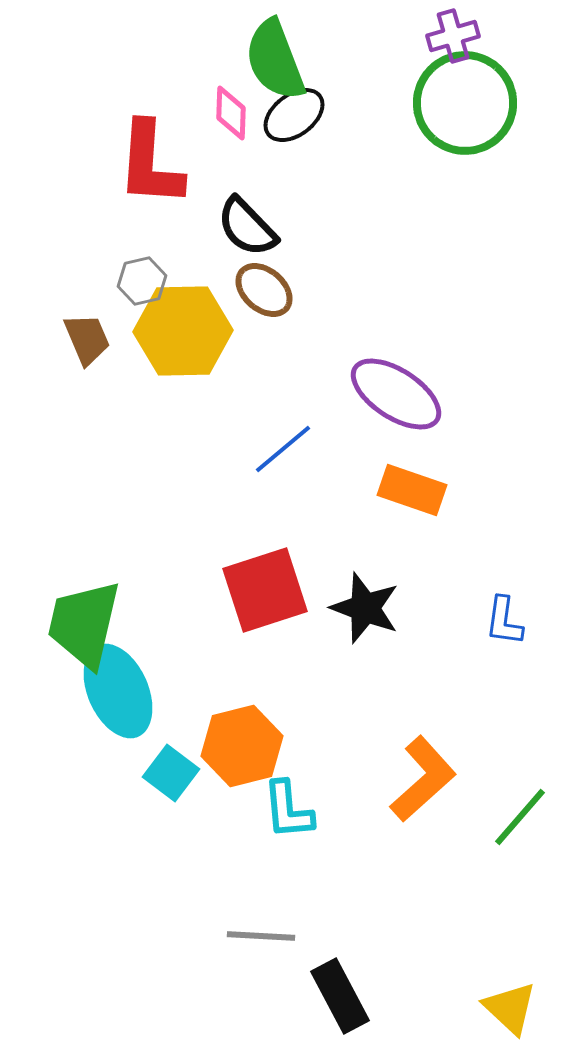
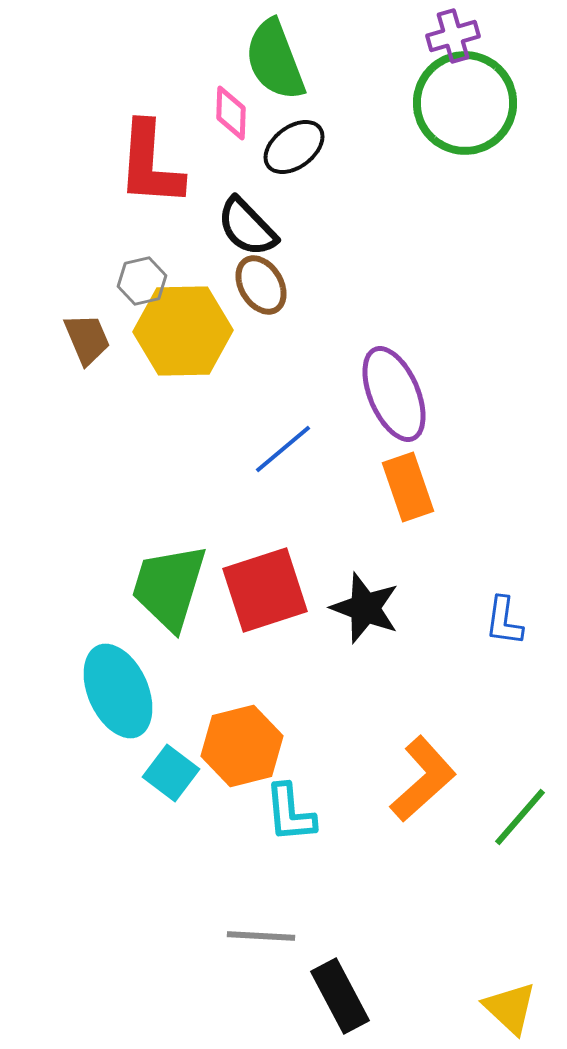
black ellipse: moved 32 px down
brown ellipse: moved 3 px left, 5 px up; rotated 18 degrees clockwise
purple ellipse: moved 2 px left; rotated 34 degrees clockwise
orange rectangle: moved 4 px left, 3 px up; rotated 52 degrees clockwise
green trapezoid: moved 85 px right, 37 px up; rotated 4 degrees clockwise
cyan L-shape: moved 2 px right, 3 px down
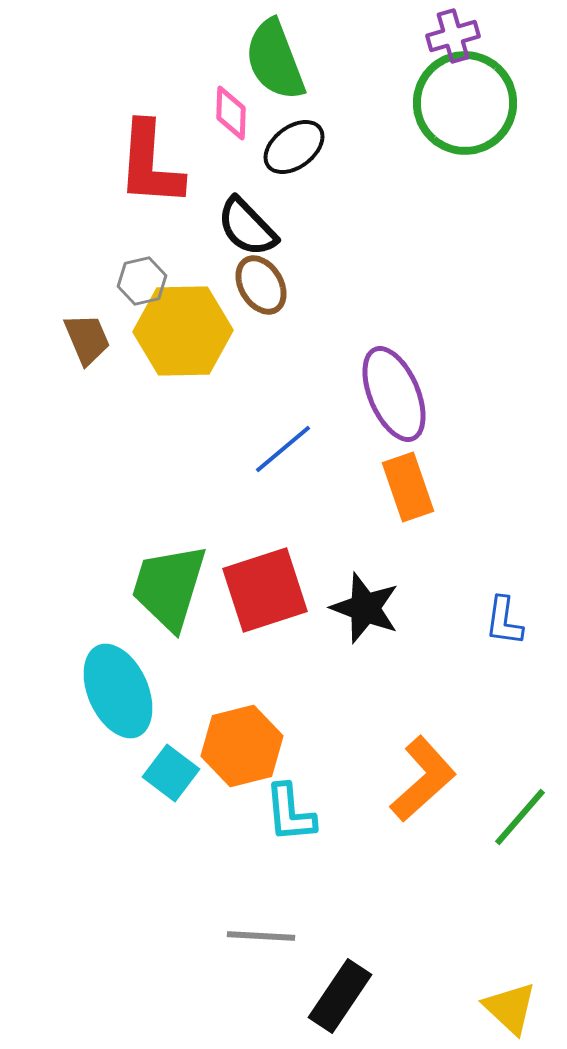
black rectangle: rotated 62 degrees clockwise
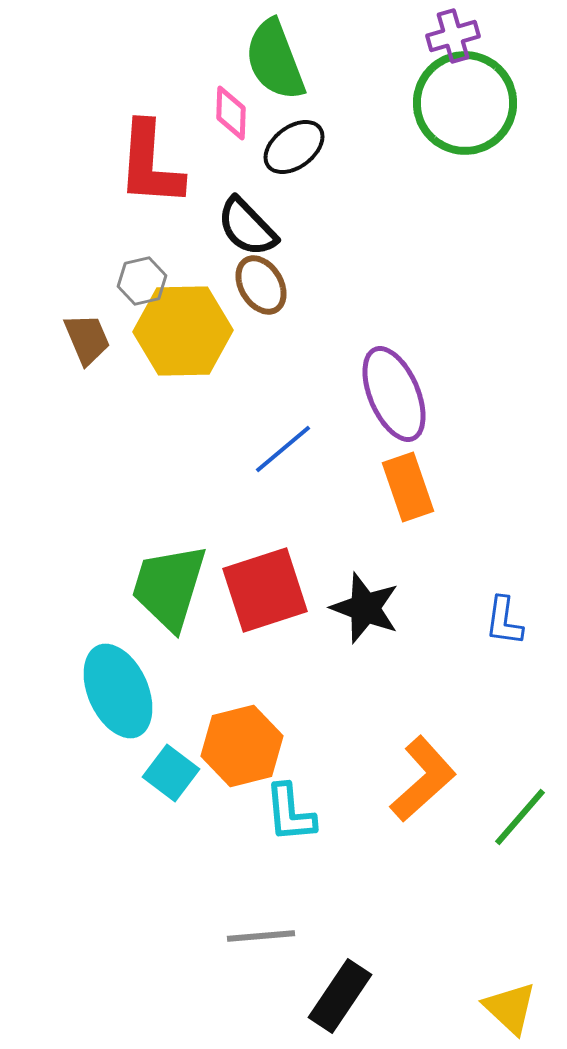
gray line: rotated 8 degrees counterclockwise
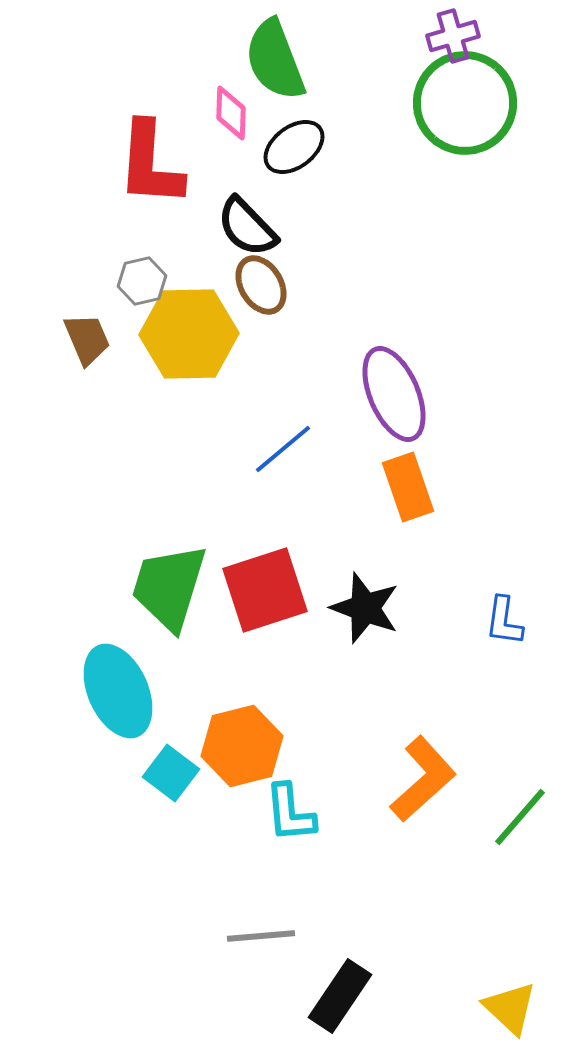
yellow hexagon: moved 6 px right, 3 px down
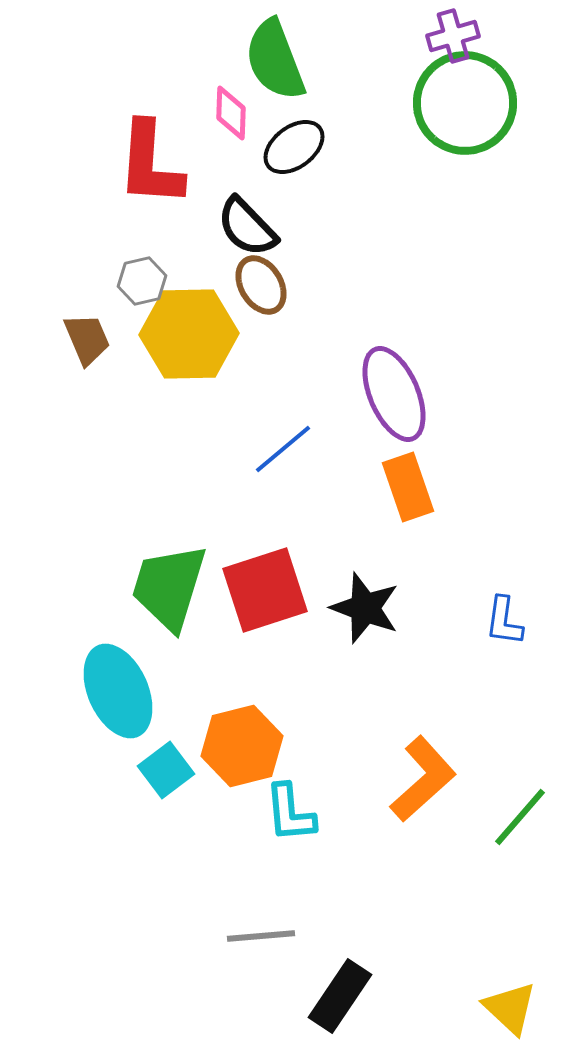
cyan square: moved 5 px left, 3 px up; rotated 16 degrees clockwise
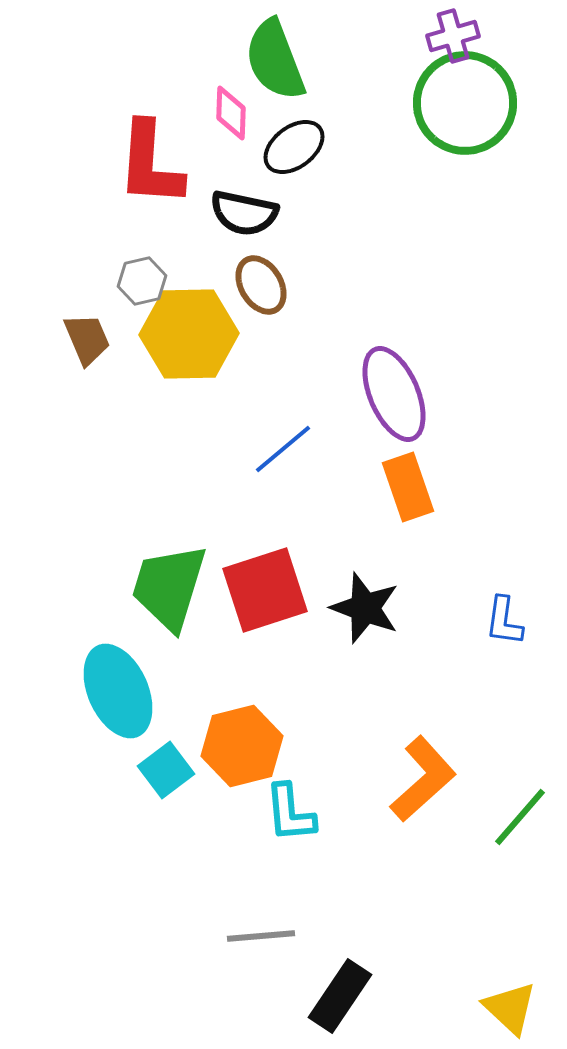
black semicircle: moved 3 px left, 14 px up; rotated 34 degrees counterclockwise
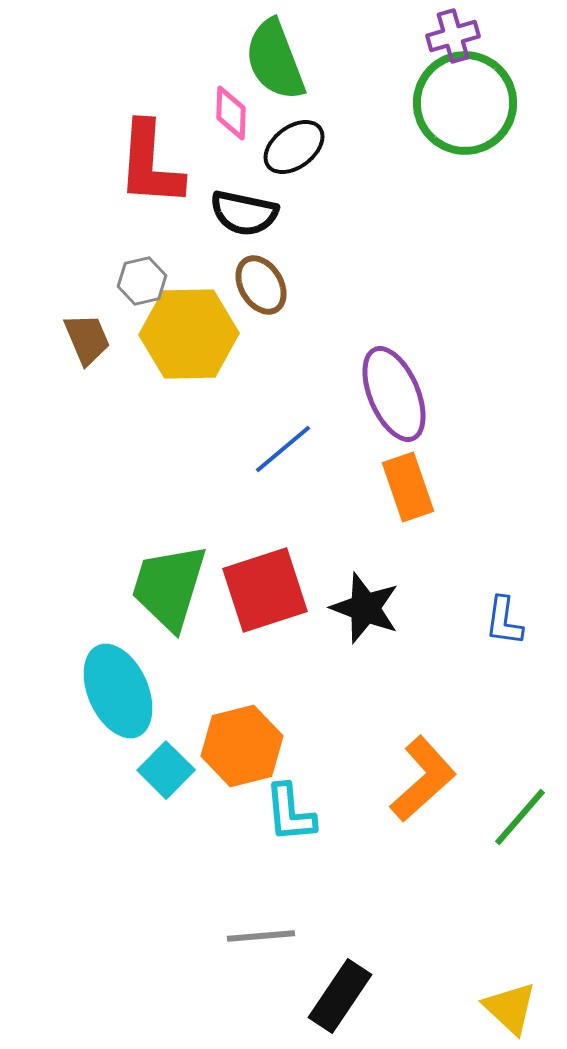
cyan square: rotated 8 degrees counterclockwise
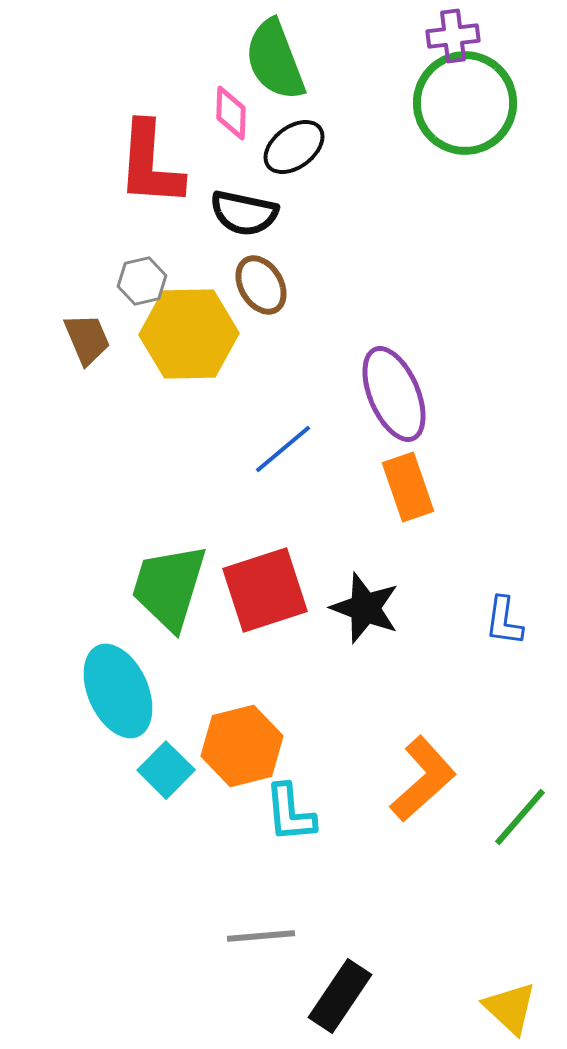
purple cross: rotated 9 degrees clockwise
